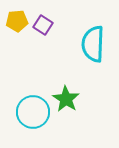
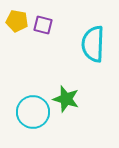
yellow pentagon: rotated 15 degrees clockwise
purple square: rotated 18 degrees counterclockwise
green star: rotated 16 degrees counterclockwise
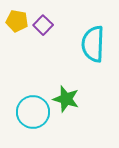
purple square: rotated 30 degrees clockwise
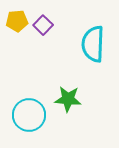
yellow pentagon: rotated 15 degrees counterclockwise
green star: moved 2 px right; rotated 12 degrees counterclockwise
cyan circle: moved 4 px left, 3 px down
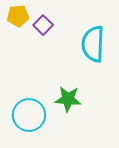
yellow pentagon: moved 1 px right, 5 px up
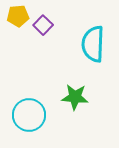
green star: moved 7 px right, 2 px up
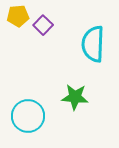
cyan circle: moved 1 px left, 1 px down
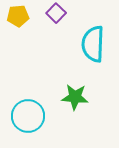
purple square: moved 13 px right, 12 px up
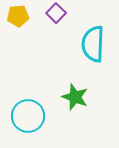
green star: rotated 16 degrees clockwise
